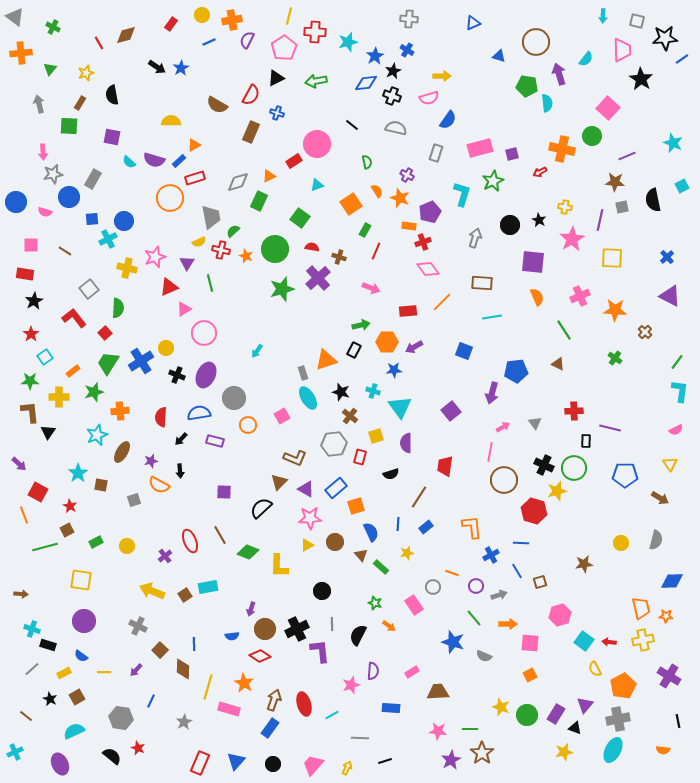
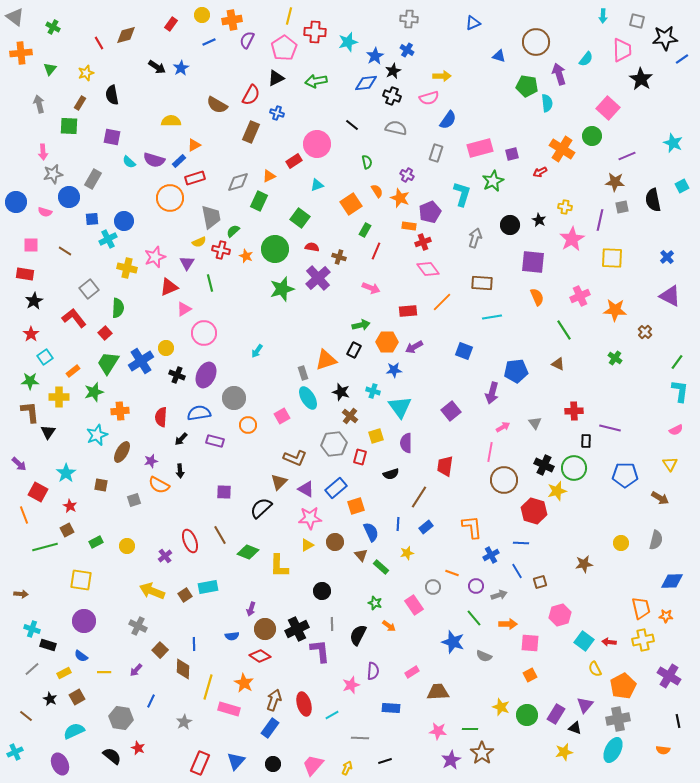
orange cross at (562, 149): rotated 20 degrees clockwise
cyan star at (78, 473): moved 12 px left
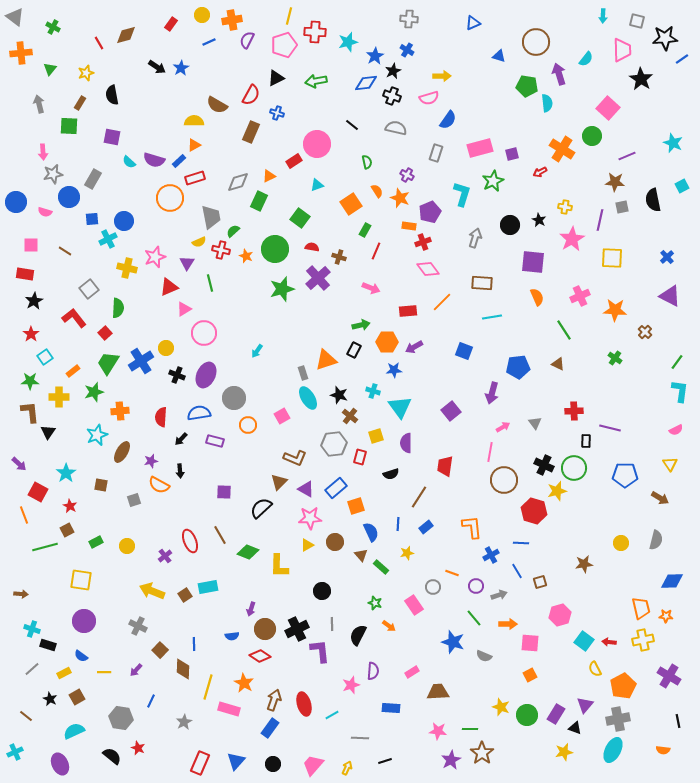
pink pentagon at (284, 48): moved 3 px up; rotated 15 degrees clockwise
yellow semicircle at (171, 121): moved 23 px right
blue pentagon at (516, 371): moved 2 px right, 4 px up
black star at (341, 392): moved 2 px left, 3 px down
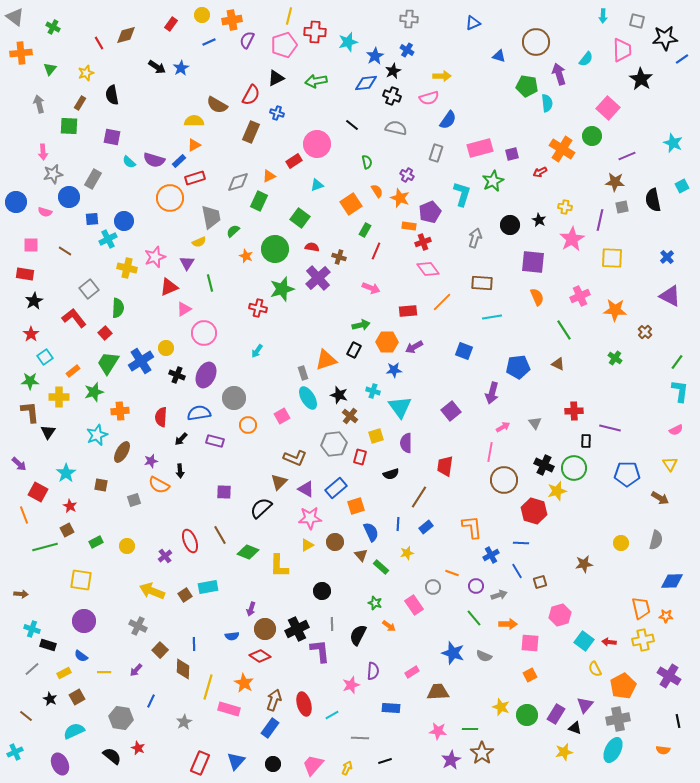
red cross at (221, 250): moved 37 px right, 58 px down
blue pentagon at (625, 475): moved 2 px right, 1 px up
blue star at (453, 642): moved 11 px down
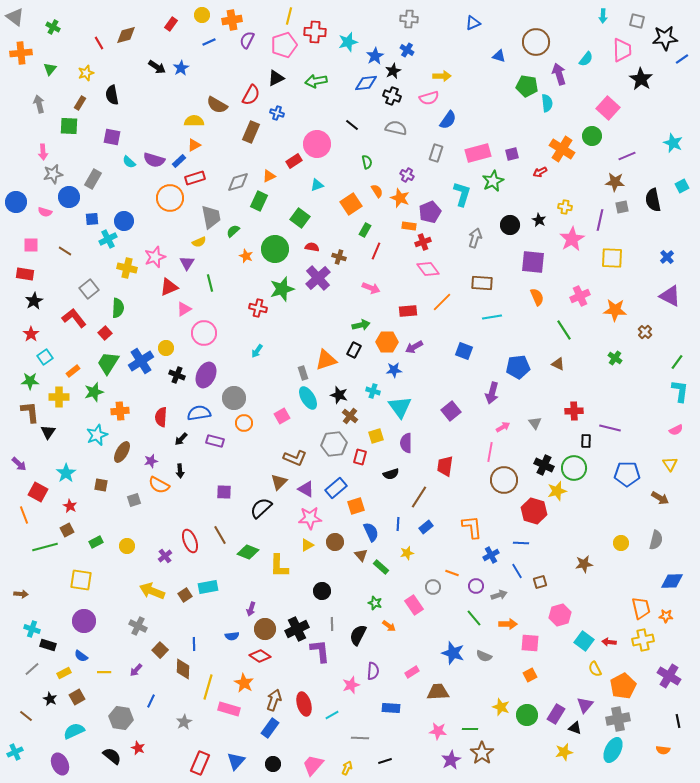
pink rectangle at (480, 148): moved 2 px left, 5 px down
orange circle at (248, 425): moved 4 px left, 2 px up
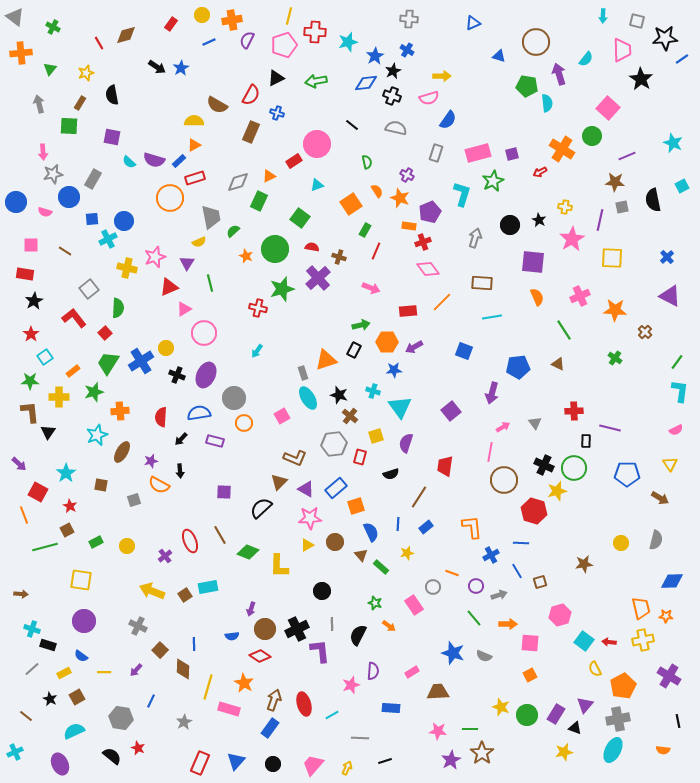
purple semicircle at (406, 443): rotated 18 degrees clockwise
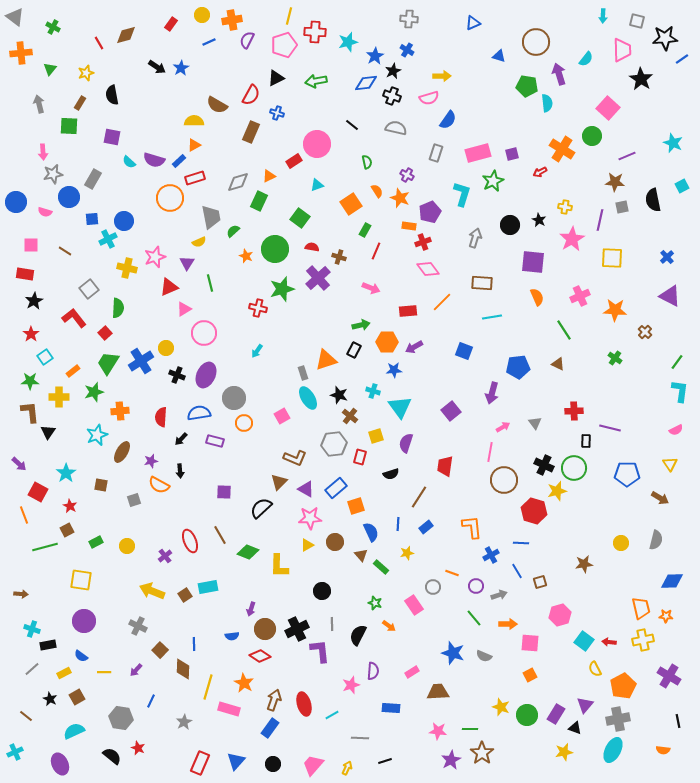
black rectangle at (48, 645): rotated 28 degrees counterclockwise
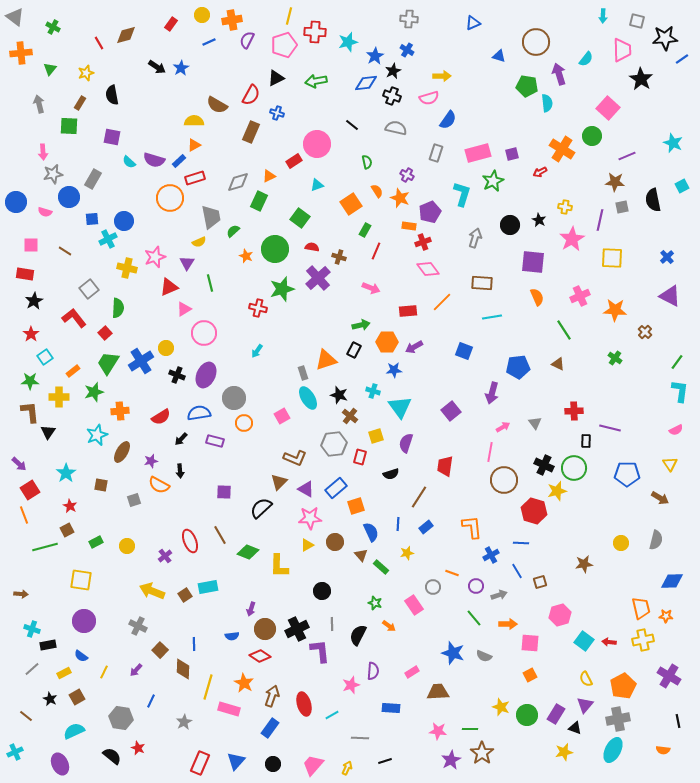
red semicircle at (161, 417): rotated 126 degrees counterclockwise
red square at (38, 492): moved 8 px left, 2 px up; rotated 30 degrees clockwise
yellow semicircle at (595, 669): moved 9 px left, 10 px down
yellow line at (104, 672): rotated 64 degrees counterclockwise
brown arrow at (274, 700): moved 2 px left, 4 px up
